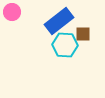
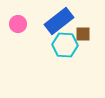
pink circle: moved 6 px right, 12 px down
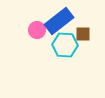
pink circle: moved 19 px right, 6 px down
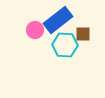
blue rectangle: moved 1 px left, 1 px up
pink circle: moved 2 px left
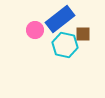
blue rectangle: moved 2 px right, 1 px up
cyan hexagon: rotated 10 degrees clockwise
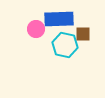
blue rectangle: moved 1 px left; rotated 36 degrees clockwise
pink circle: moved 1 px right, 1 px up
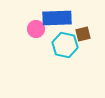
blue rectangle: moved 2 px left, 1 px up
brown square: rotated 14 degrees counterclockwise
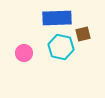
pink circle: moved 12 px left, 24 px down
cyan hexagon: moved 4 px left, 2 px down
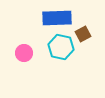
brown square: rotated 14 degrees counterclockwise
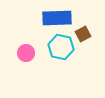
pink circle: moved 2 px right
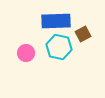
blue rectangle: moved 1 px left, 3 px down
cyan hexagon: moved 2 px left
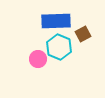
cyan hexagon: rotated 10 degrees clockwise
pink circle: moved 12 px right, 6 px down
